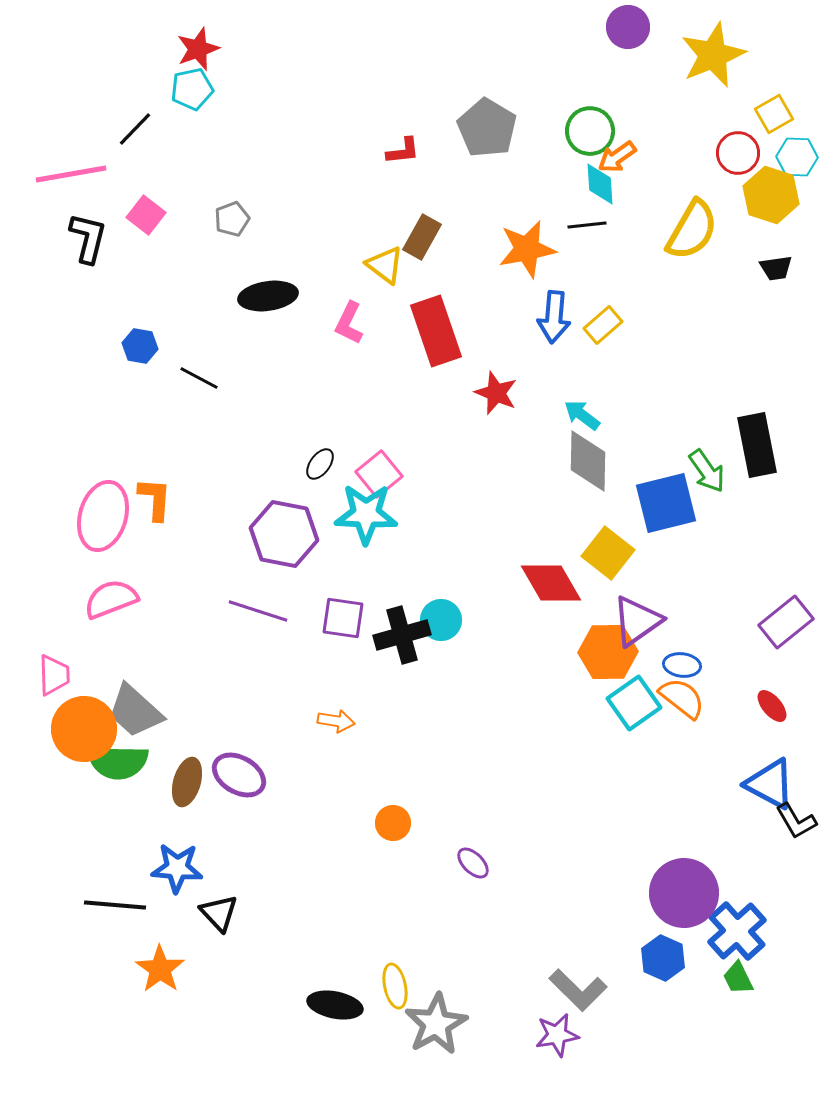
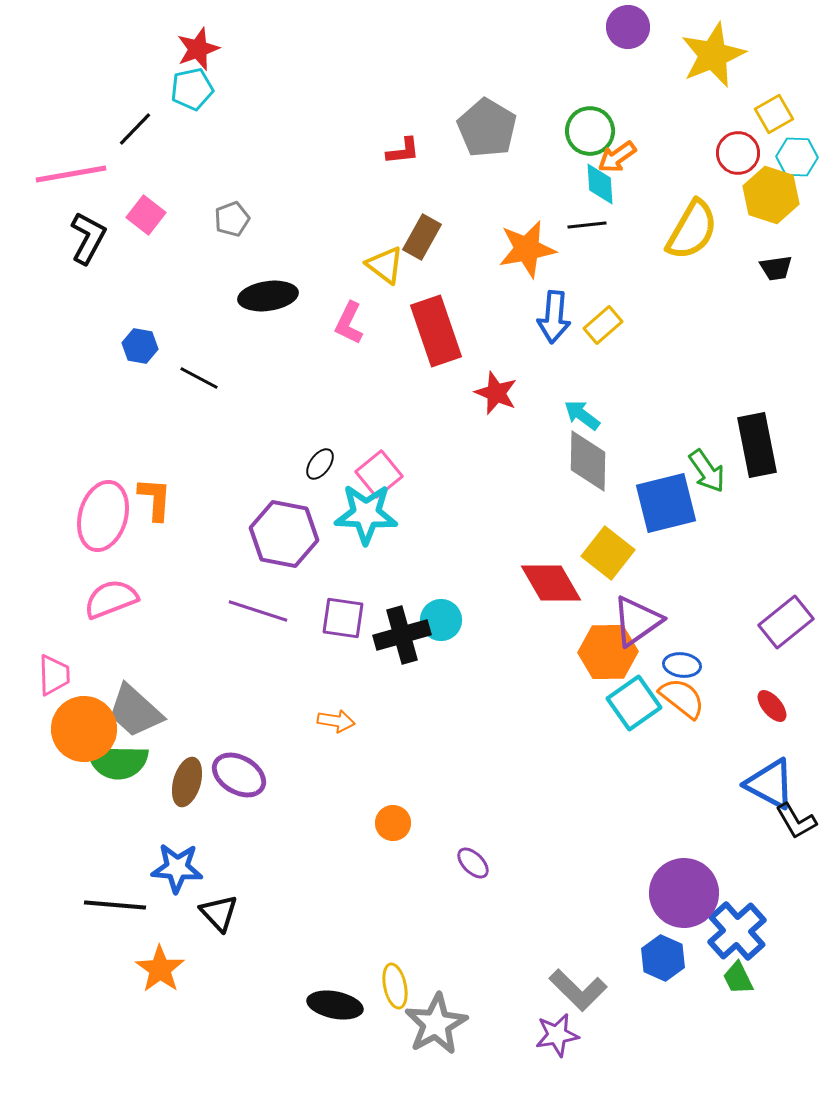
black L-shape at (88, 238): rotated 14 degrees clockwise
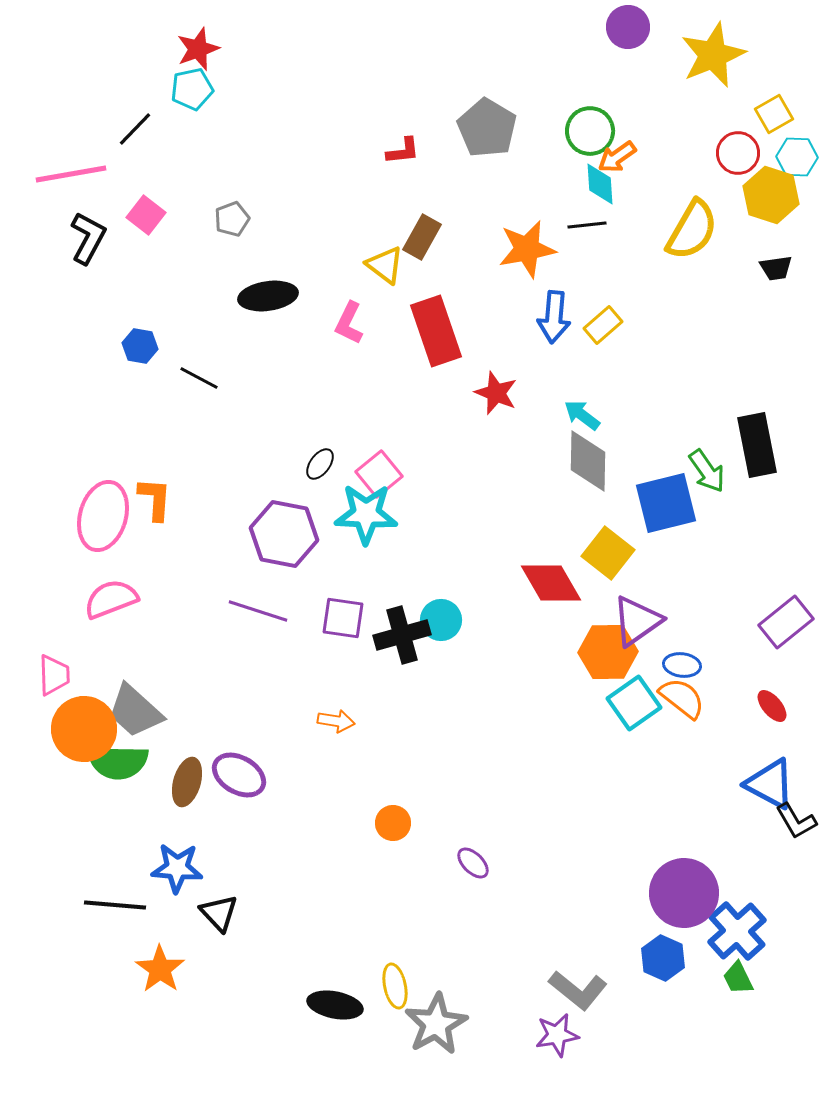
gray L-shape at (578, 990): rotated 6 degrees counterclockwise
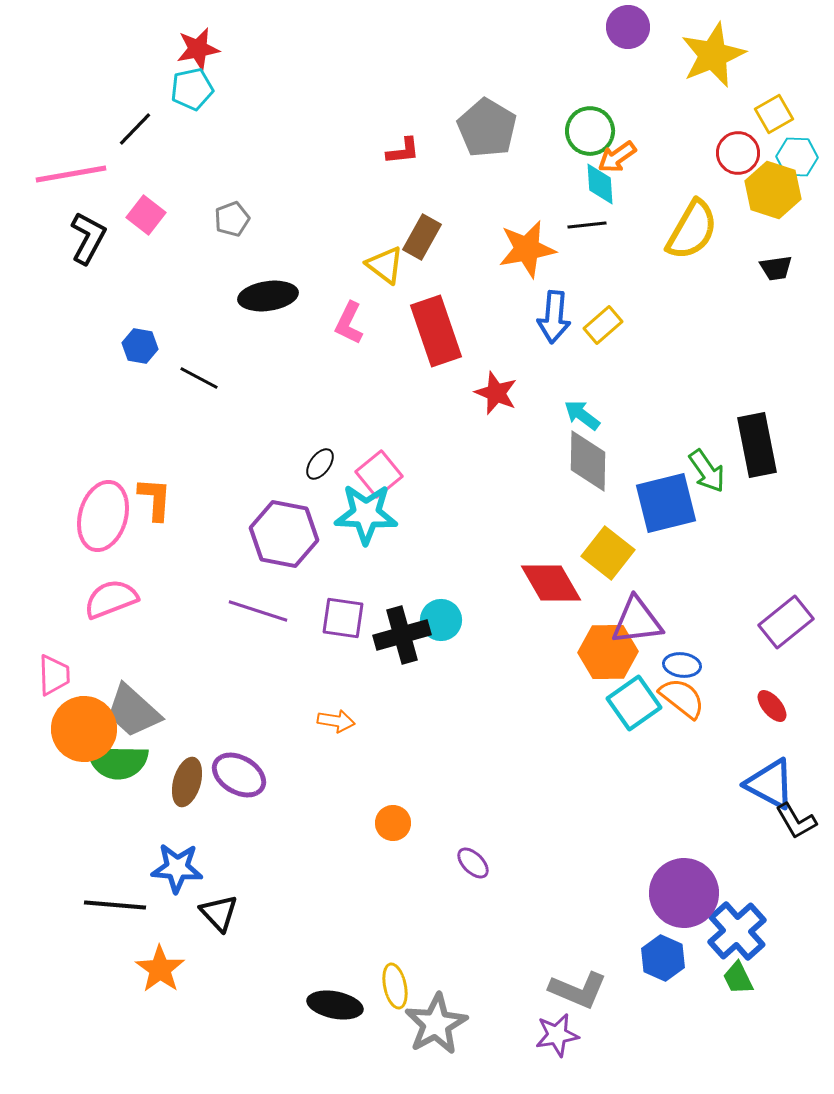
red star at (198, 49): rotated 9 degrees clockwise
yellow hexagon at (771, 195): moved 2 px right, 5 px up
purple triangle at (637, 621): rotated 28 degrees clockwise
gray trapezoid at (135, 711): moved 2 px left
gray L-shape at (578, 990): rotated 16 degrees counterclockwise
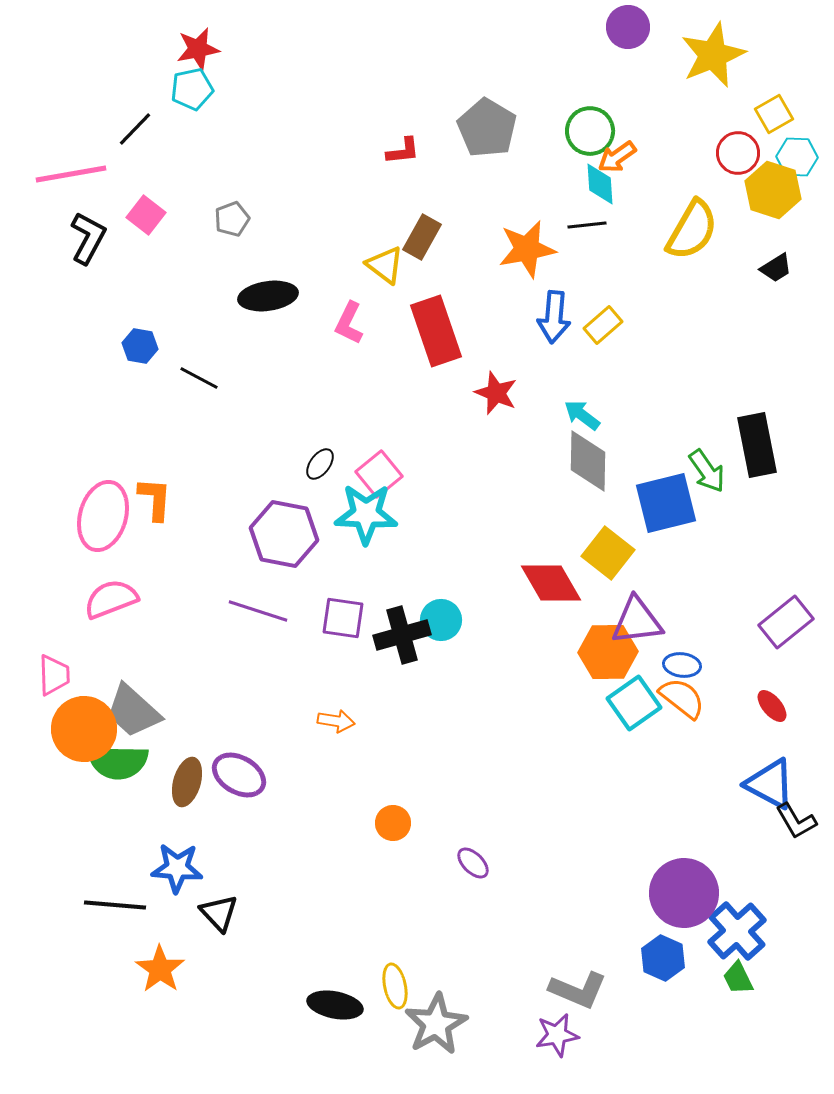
black trapezoid at (776, 268): rotated 24 degrees counterclockwise
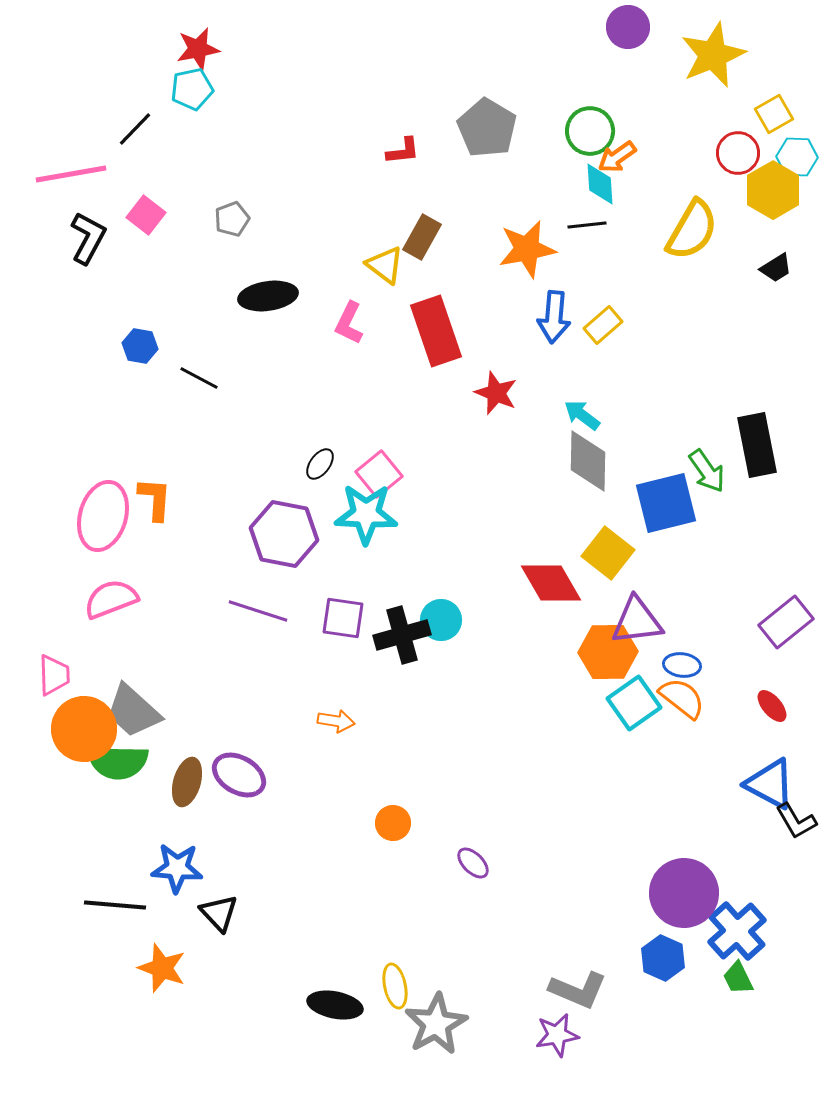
yellow hexagon at (773, 190): rotated 12 degrees clockwise
orange star at (160, 969): moved 2 px right, 1 px up; rotated 15 degrees counterclockwise
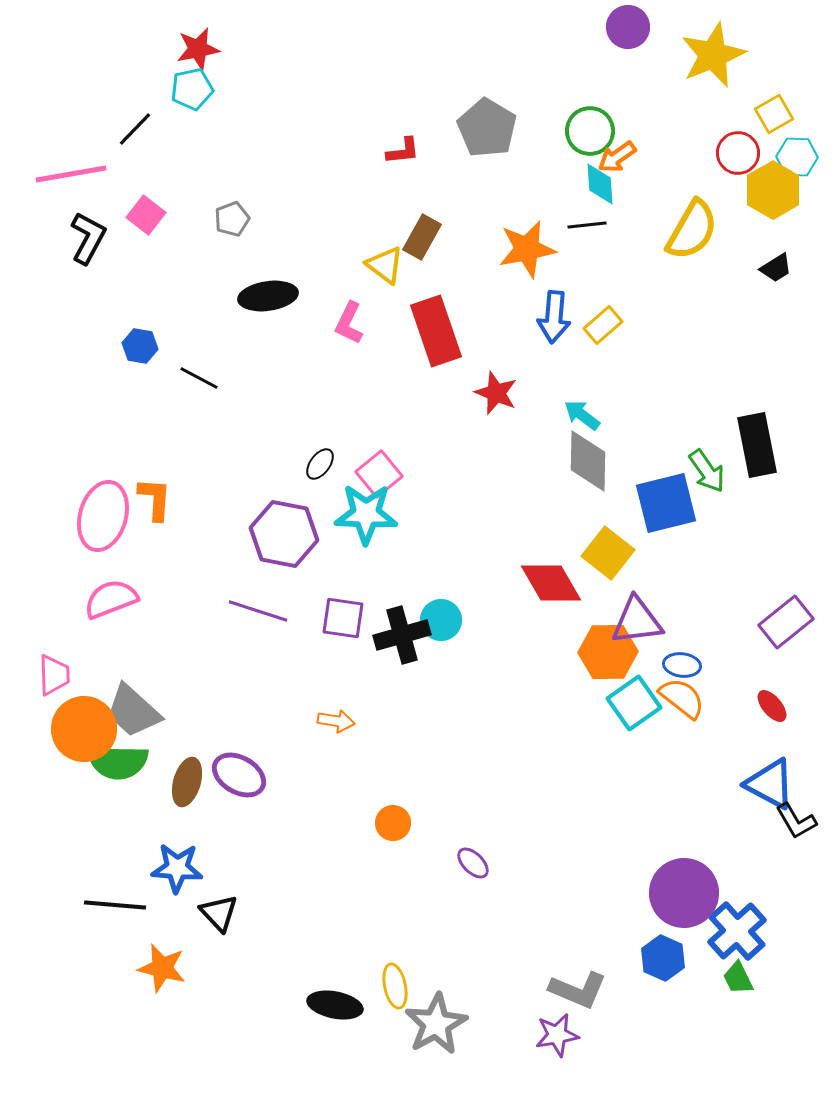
orange star at (162, 968): rotated 6 degrees counterclockwise
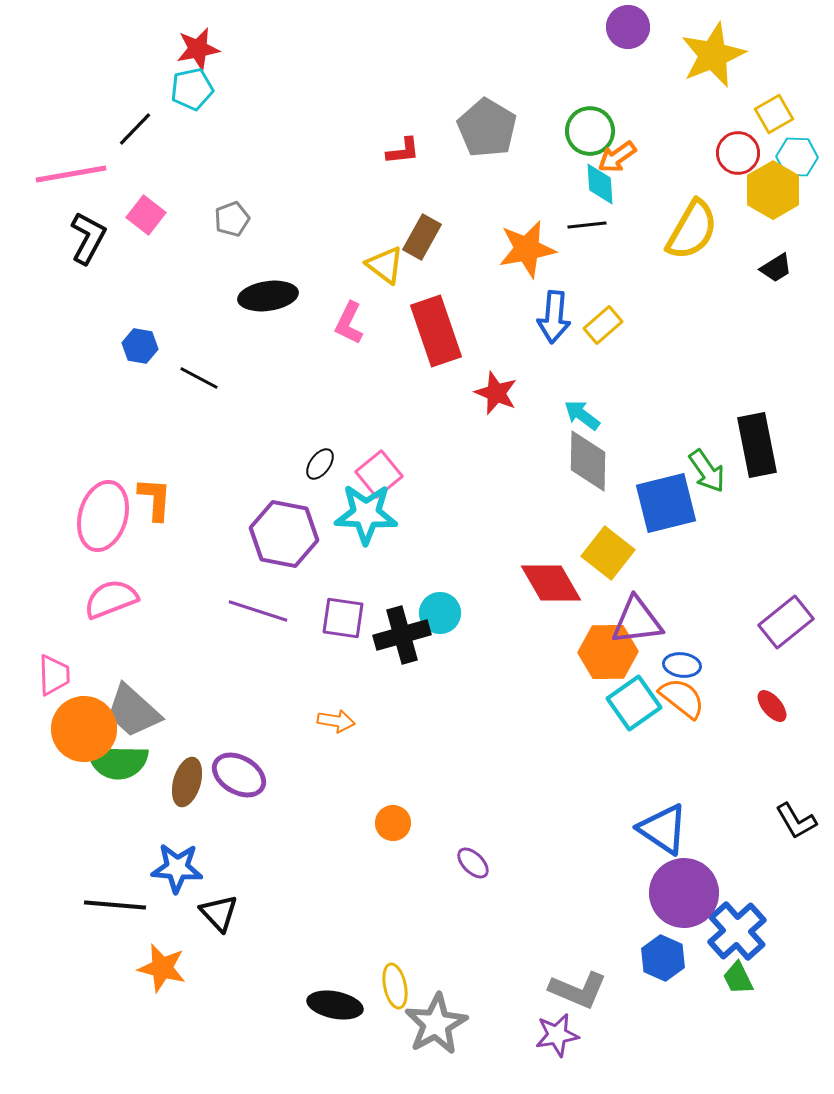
cyan circle at (441, 620): moved 1 px left, 7 px up
blue triangle at (770, 784): moved 107 px left, 45 px down; rotated 6 degrees clockwise
